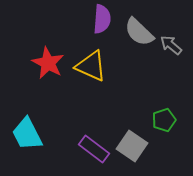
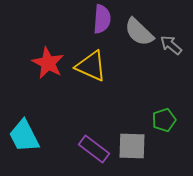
cyan trapezoid: moved 3 px left, 2 px down
gray square: rotated 32 degrees counterclockwise
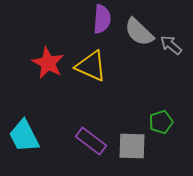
green pentagon: moved 3 px left, 2 px down
purple rectangle: moved 3 px left, 8 px up
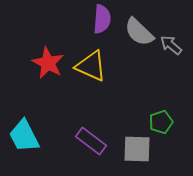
gray square: moved 5 px right, 3 px down
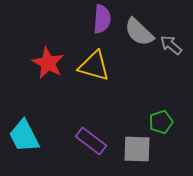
yellow triangle: moved 3 px right; rotated 8 degrees counterclockwise
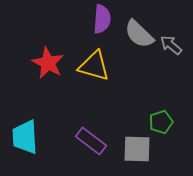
gray semicircle: moved 2 px down
cyan trapezoid: moved 1 px right, 1 px down; rotated 24 degrees clockwise
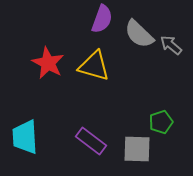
purple semicircle: rotated 16 degrees clockwise
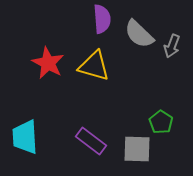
purple semicircle: rotated 24 degrees counterclockwise
gray arrow: moved 1 px right, 1 px down; rotated 110 degrees counterclockwise
green pentagon: rotated 20 degrees counterclockwise
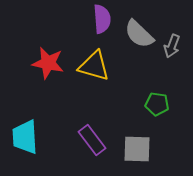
red star: rotated 16 degrees counterclockwise
green pentagon: moved 4 px left, 18 px up; rotated 25 degrees counterclockwise
purple rectangle: moved 1 px right, 1 px up; rotated 16 degrees clockwise
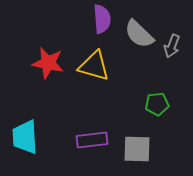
green pentagon: rotated 15 degrees counterclockwise
purple rectangle: rotated 60 degrees counterclockwise
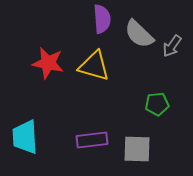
gray arrow: rotated 15 degrees clockwise
